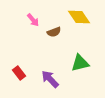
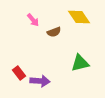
purple arrow: moved 10 px left, 2 px down; rotated 138 degrees clockwise
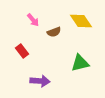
yellow diamond: moved 2 px right, 4 px down
red rectangle: moved 3 px right, 22 px up
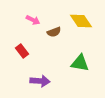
pink arrow: rotated 24 degrees counterclockwise
green triangle: rotated 24 degrees clockwise
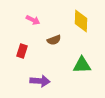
yellow diamond: rotated 35 degrees clockwise
brown semicircle: moved 8 px down
red rectangle: rotated 56 degrees clockwise
green triangle: moved 2 px right, 2 px down; rotated 12 degrees counterclockwise
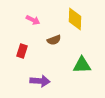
yellow diamond: moved 6 px left, 2 px up
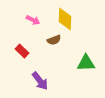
yellow diamond: moved 10 px left
red rectangle: rotated 64 degrees counterclockwise
green triangle: moved 4 px right, 2 px up
purple arrow: rotated 48 degrees clockwise
